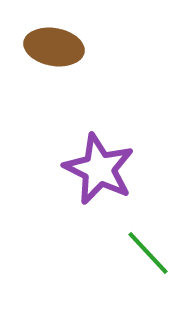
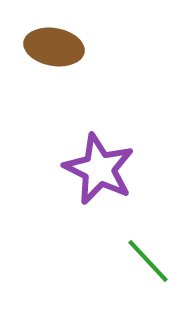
green line: moved 8 px down
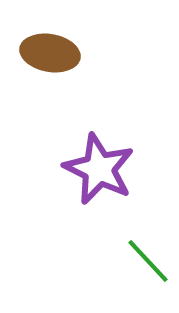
brown ellipse: moved 4 px left, 6 px down
